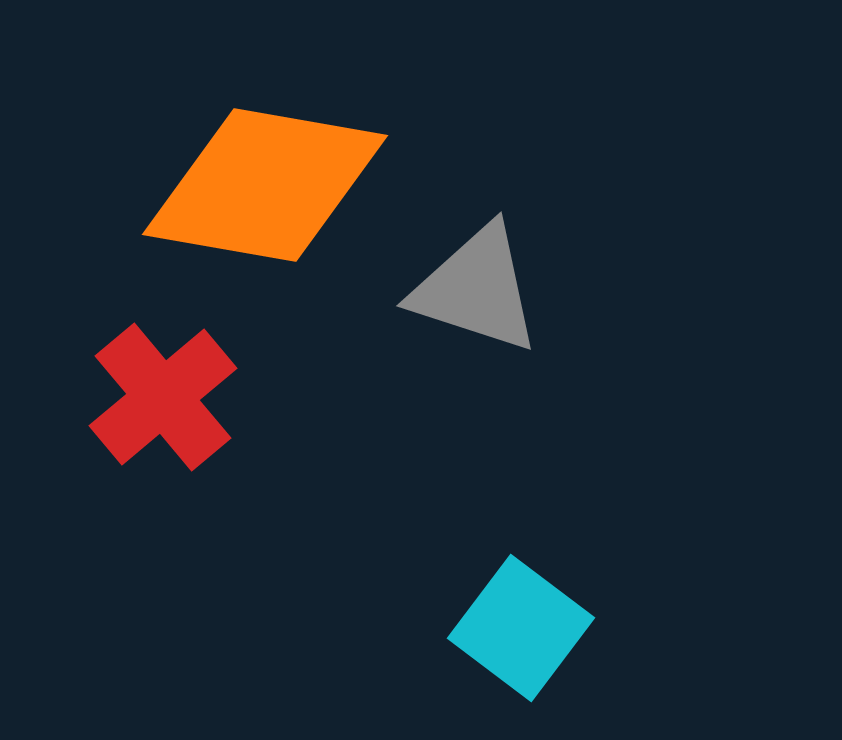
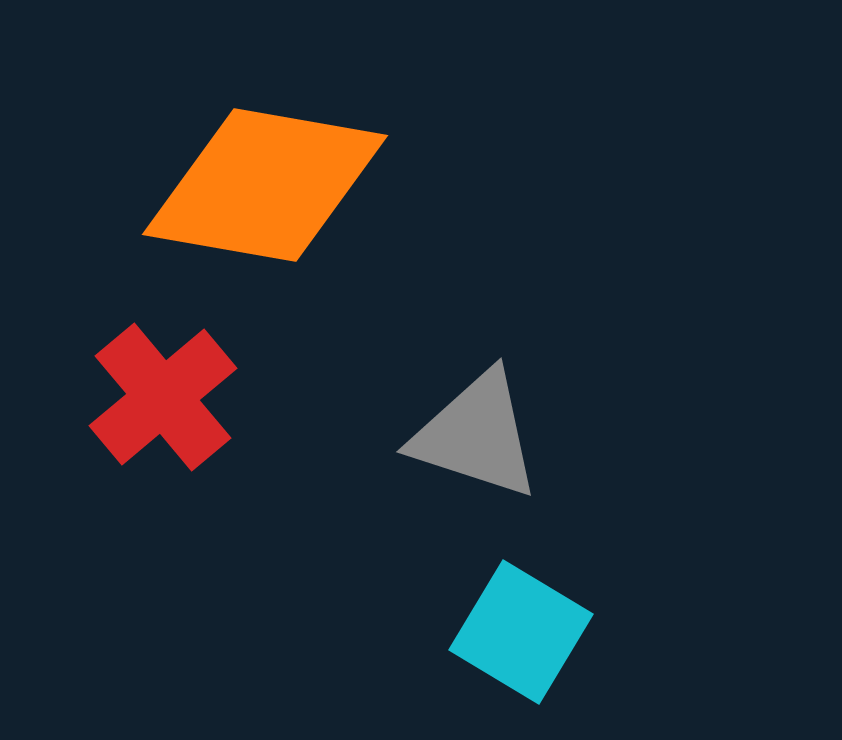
gray triangle: moved 146 px down
cyan square: moved 4 px down; rotated 6 degrees counterclockwise
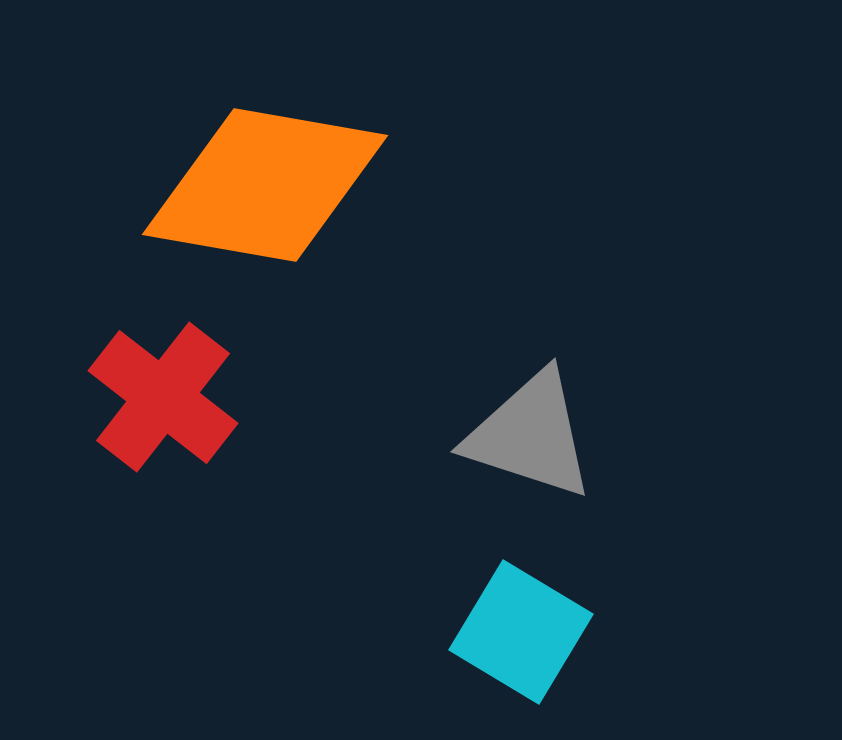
red cross: rotated 12 degrees counterclockwise
gray triangle: moved 54 px right
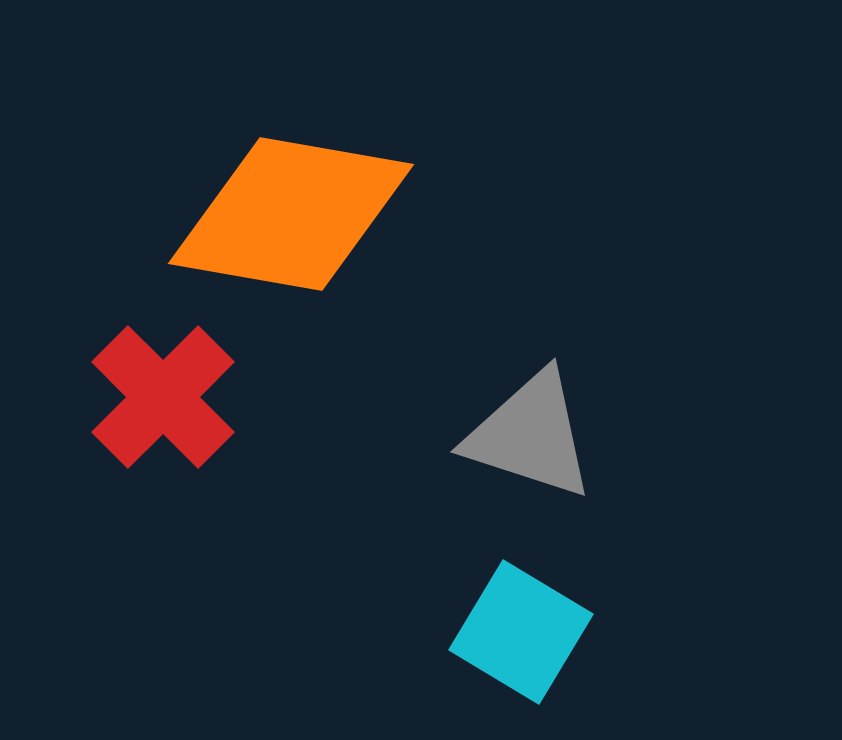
orange diamond: moved 26 px right, 29 px down
red cross: rotated 7 degrees clockwise
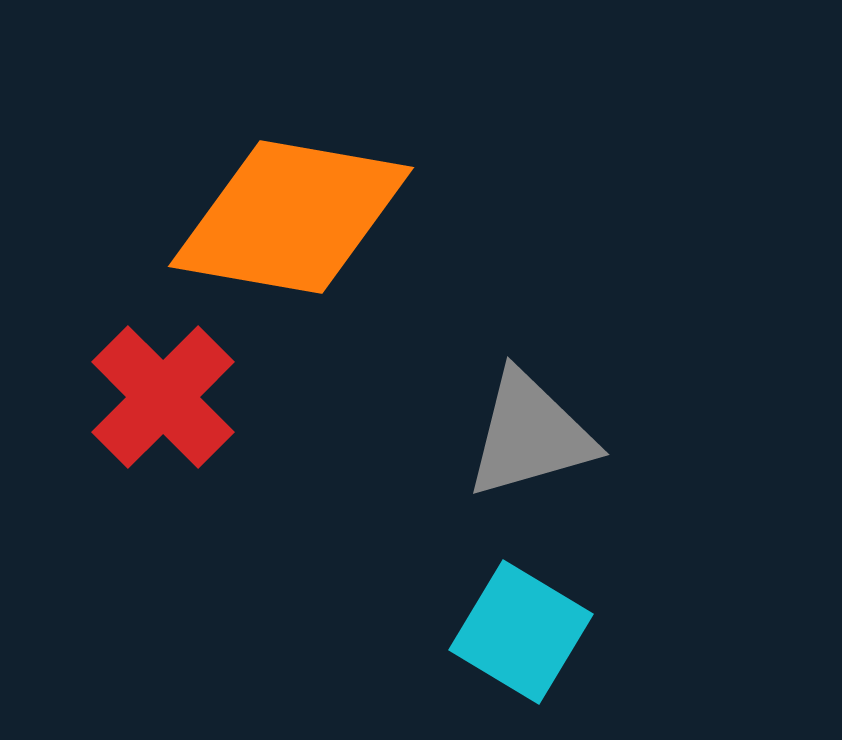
orange diamond: moved 3 px down
gray triangle: rotated 34 degrees counterclockwise
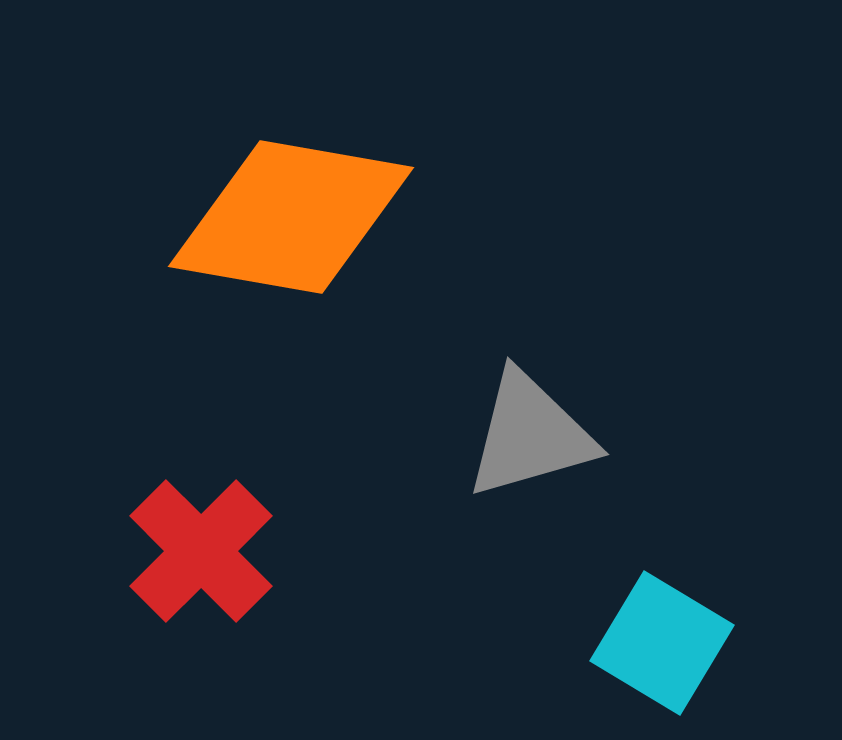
red cross: moved 38 px right, 154 px down
cyan square: moved 141 px right, 11 px down
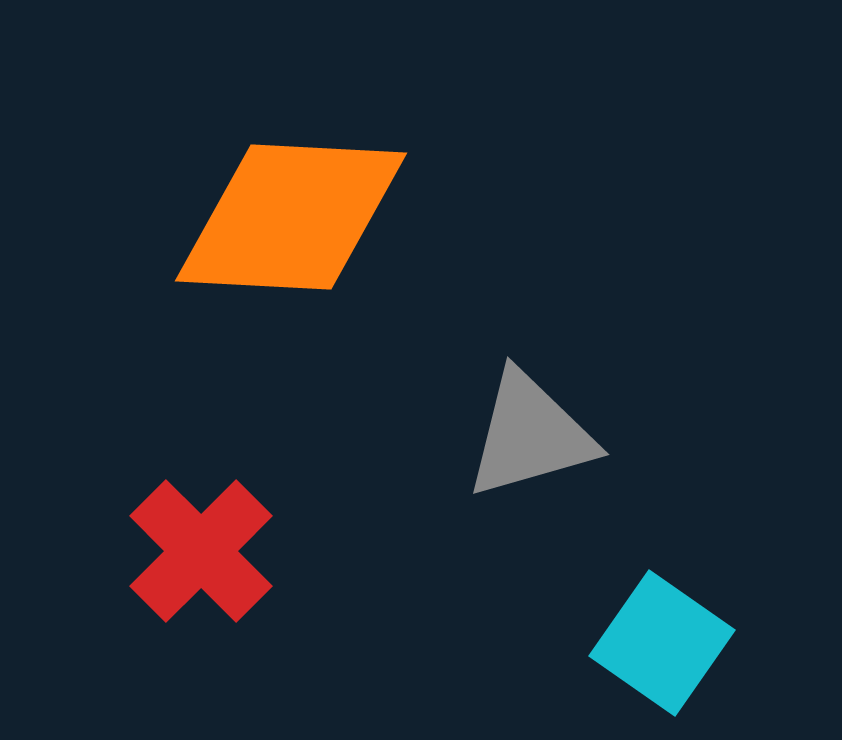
orange diamond: rotated 7 degrees counterclockwise
cyan square: rotated 4 degrees clockwise
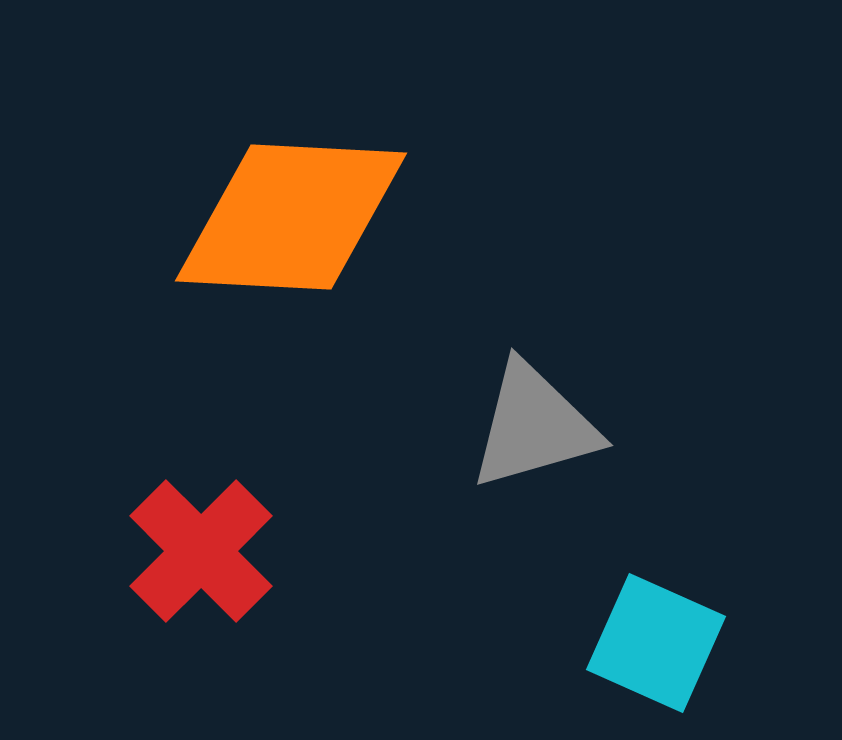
gray triangle: moved 4 px right, 9 px up
cyan square: moved 6 px left; rotated 11 degrees counterclockwise
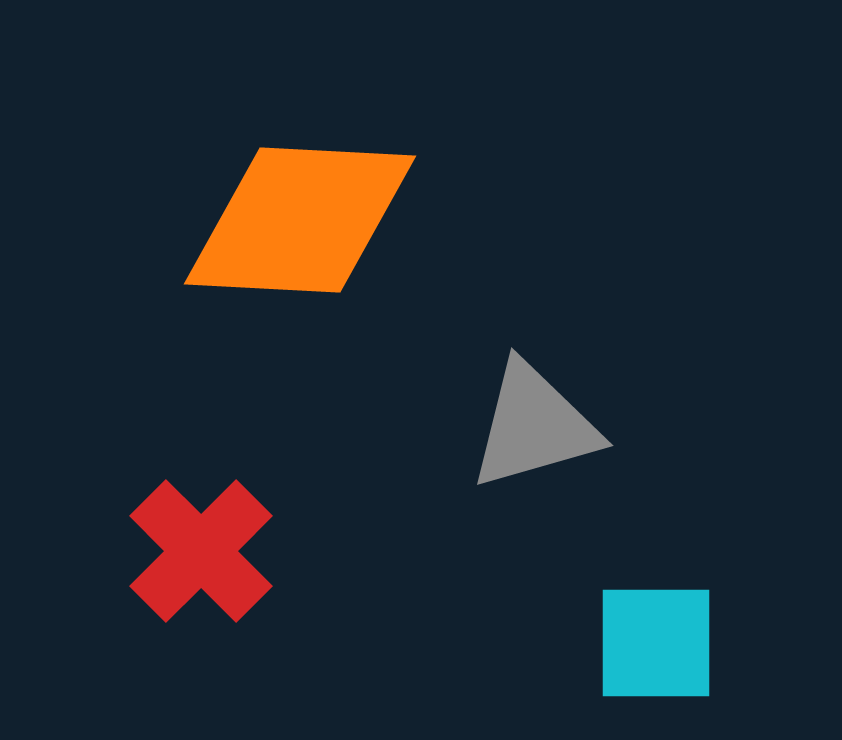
orange diamond: moved 9 px right, 3 px down
cyan square: rotated 24 degrees counterclockwise
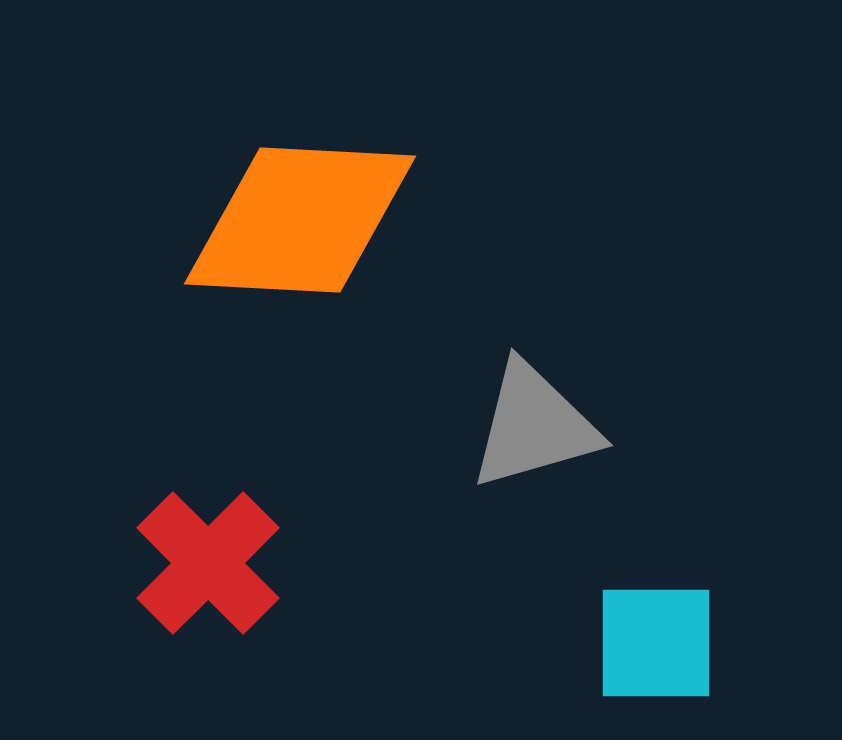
red cross: moved 7 px right, 12 px down
